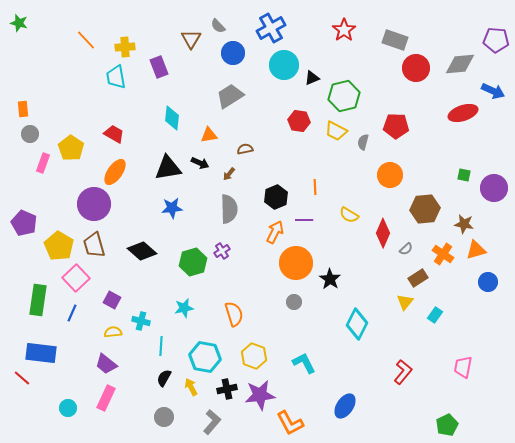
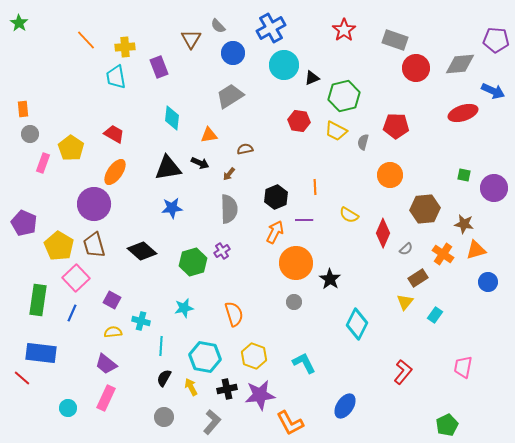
green star at (19, 23): rotated 18 degrees clockwise
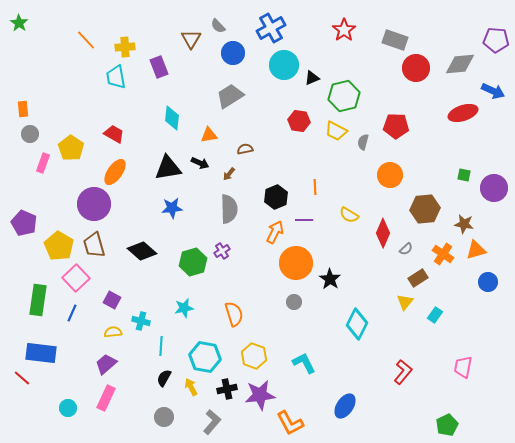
purple trapezoid at (106, 364): rotated 100 degrees clockwise
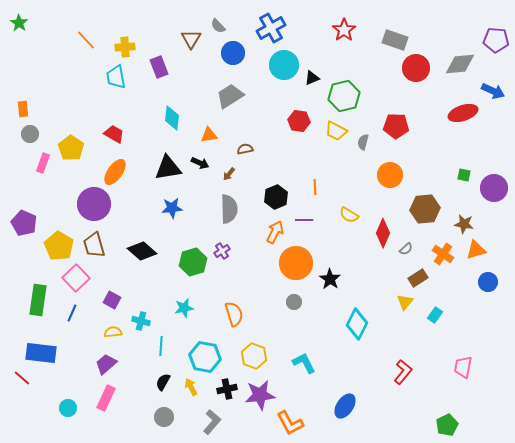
black semicircle at (164, 378): moved 1 px left, 4 px down
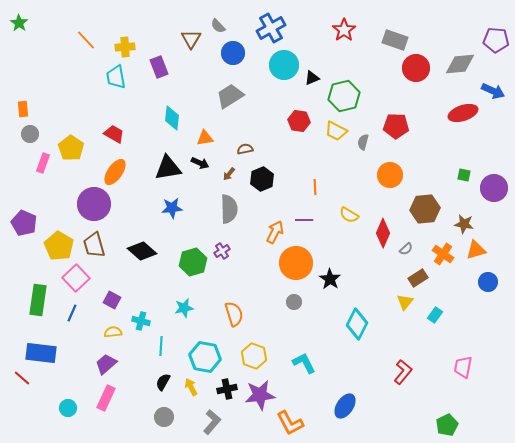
orange triangle at (209, 135): moved 4 px left, 3 px down
black hexagon at (276, 197): moved 14 px left, 18 px up
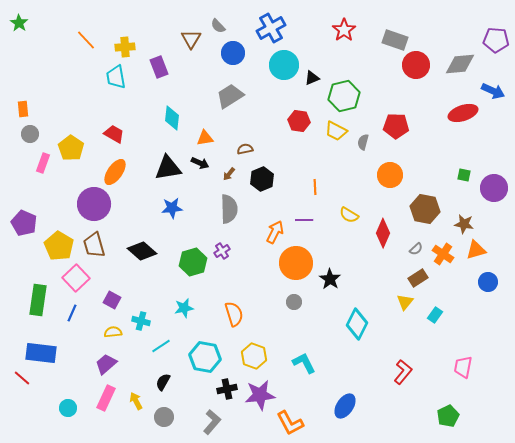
red circle at (416, 68): moved 3 px up
brown hexagon at (425, 209): rotated 16 degrees clockwise
gray semicircle at (406, 249): moved 10 px right
cyan line at (161, 346): rotated 54 degrees clockwise
yellow arrow at (191, 387): moved 55 px left, 14 px down
green pentagon at (447, 425): moved 1 px right, 9 px up
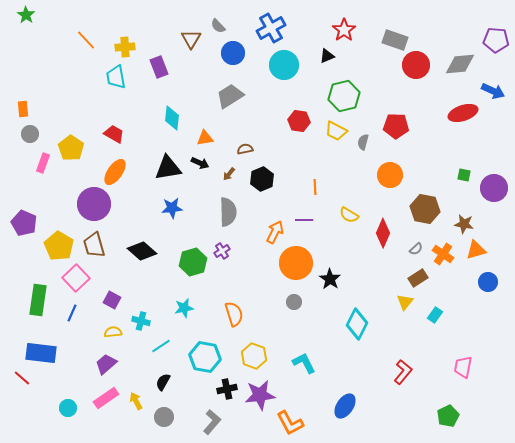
green star at (19, 23): moved 7 px right, 8 px up
black triangle at (312, 78): moved 15 px right, 22 px up
gray semicircle at (229, 209): moved 1 px left, 3 px down
pink rectangle at (106, 398): rotated 30 degrees clockwise
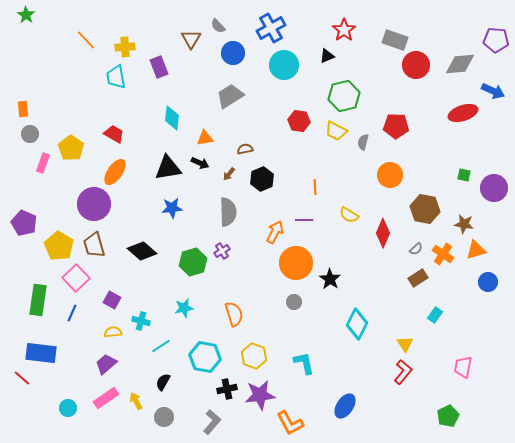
yellow triangle at (405, 302): moved 42 px down; rotated 12 degrees counterclockwise
cyan L-shape at (304, 363): rotated 15 degrees clockwise
